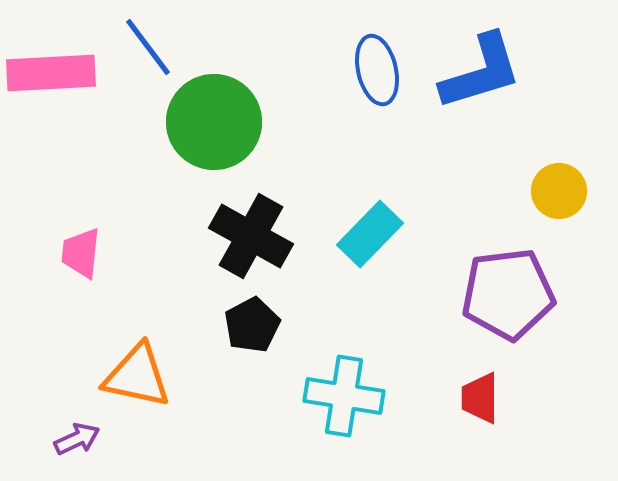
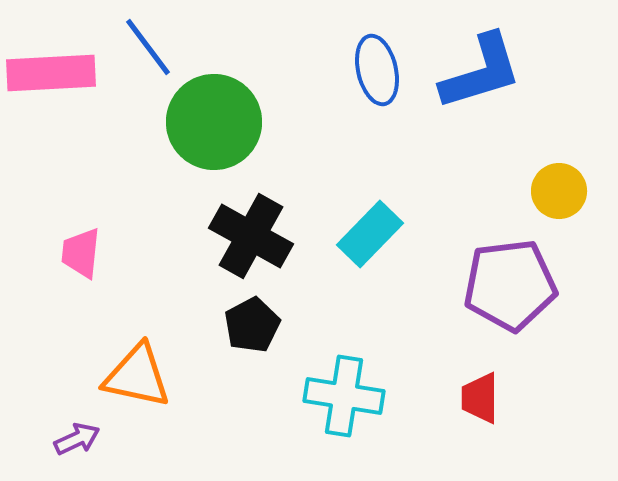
purple pentagon: moved 2 px right, 9 px up
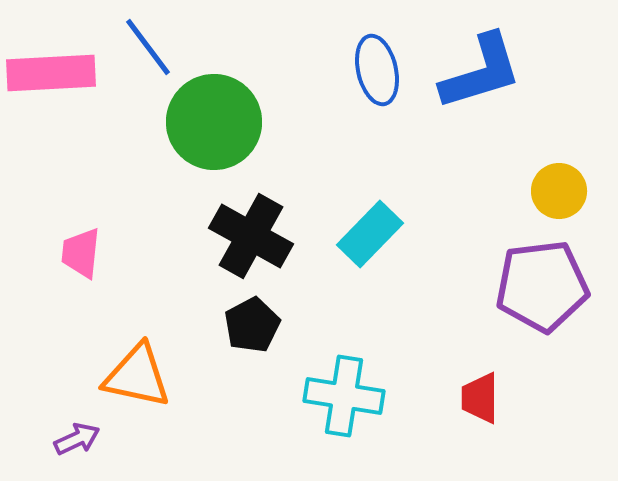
purple pentagon: moved 32 px right, 1 px down
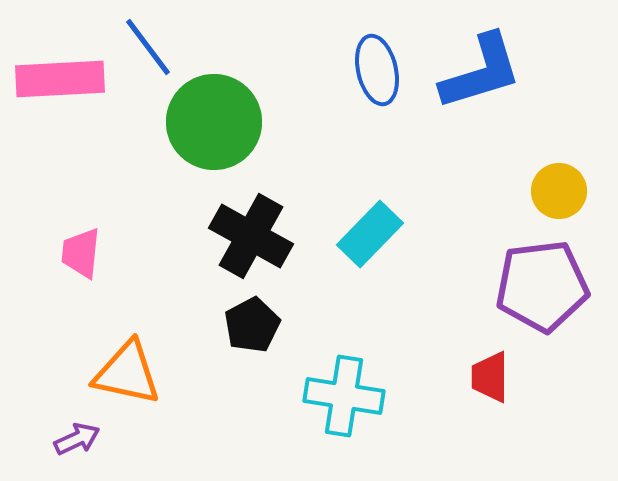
pink rectangle: moved 9 px right, 6 px down
orange triangle: moved 10 px left, 3 px up
red trapezoid: moved 10 px right, 21 px up
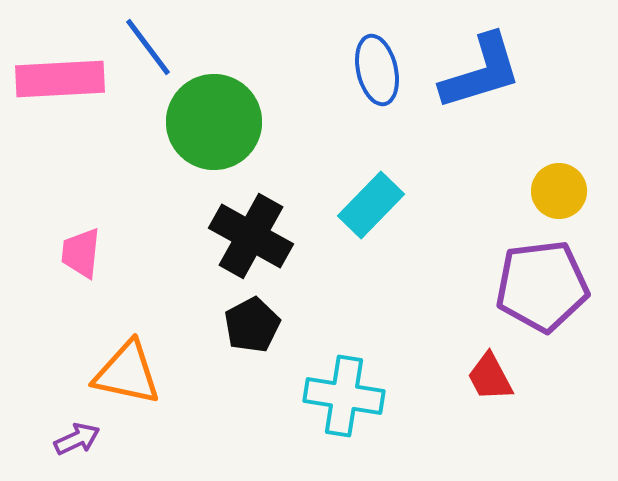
cyan rectangle: moved 1 px right, 29 px up
red trapezoid: rotated 28 degrees counterclockwise
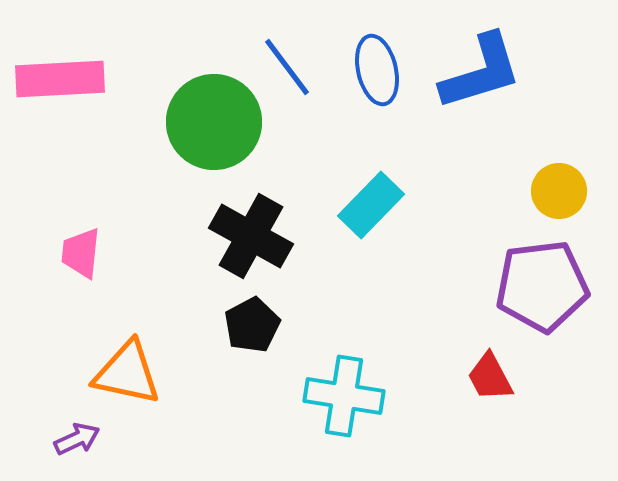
blue line: moved 139 px right, 20 px down
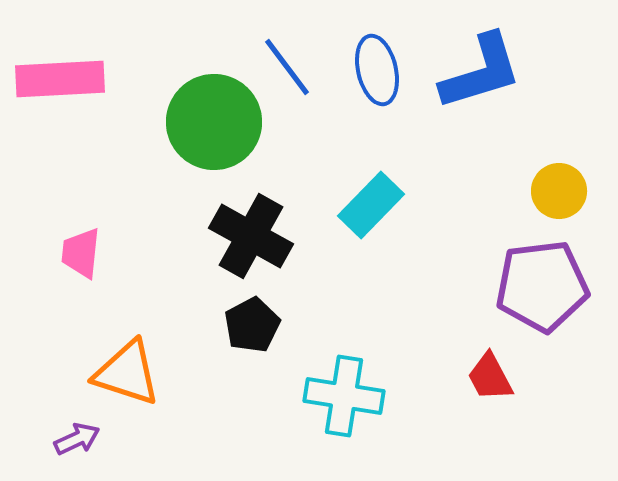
orange triangle: rotated 6 degrees clockwise
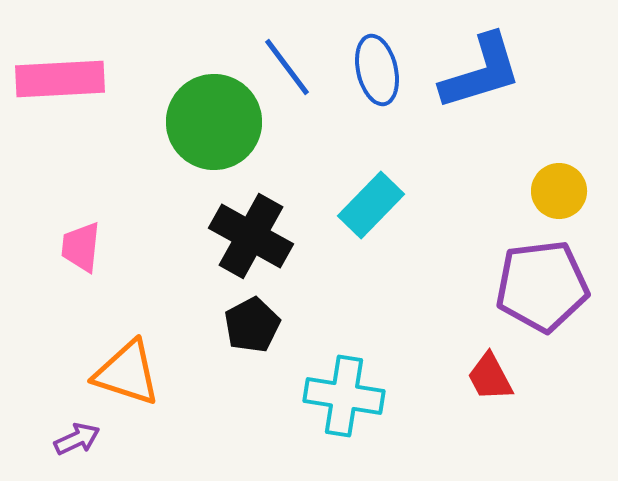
pink trapezoid: moved 6 px up
